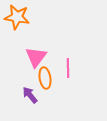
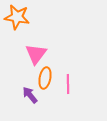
pink triangle: moved 3 px up
pink line: moved 16 px down
orange ellipse: rotated 20 degrees clockwise
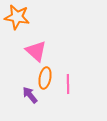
pink triangle: moved 3 px up; rotated 25 degrees counterclockwise
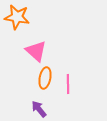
purple arrow: moved 9 px right, 14 px down
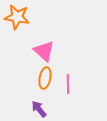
pink triangle: moved 8 px right
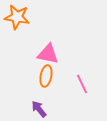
pink triangle: moved 4 px right, 3 px down; rotated 30 degrees counterclockwise
orange ellipse: moved 1 px right, 2 px up
pink line: moved 14 px right; rotated 24 degrees counterclockwise
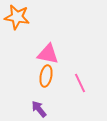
pink line: moved 2 px left, 1 px up
